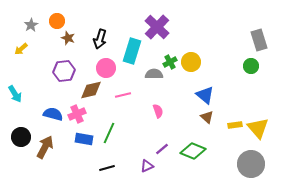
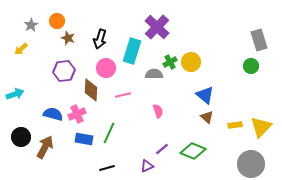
brown diamond: rotated 75 degrees counterclockwise
cyan arrow: rotated 78 degrees counterclockwise
yellow triangle: moved 3 px right, 1 px up; rotated 25 degrees clockwise
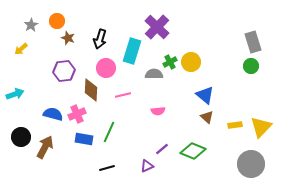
gray rectangle: moved 6 px left, 2 px down
pink semicircle: rotated 104 degrees clockwise
green line: moved 1 px up
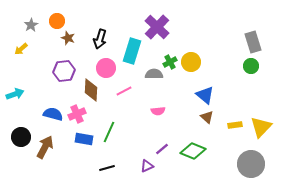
pink line: moved 1 px right, 4 px up; rotated 14 degrees counterclockwise
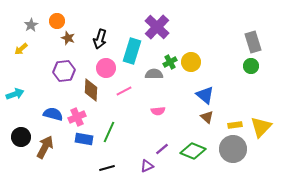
pink cross: moved 3 px down
gray circle: moved 18 px left, 15 px up
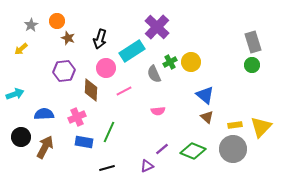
cyan rectangle: rotated 40 degrees clockwise
green circle: moved 1 px right, 1 px up
gray semicircle: rotated 114 degrees counterclockwise
blue semicircle: moved 9 px left; rotated 18 degrees counterclockwise
blue rectangle: moved 3 px down
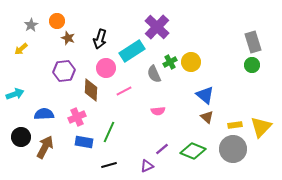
black line: moved 2 px right, 3 px up
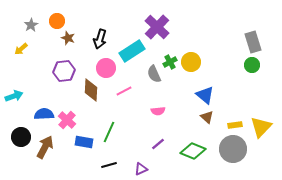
cyan arrow: moved 1 px left, 2 px down
pink cross: moved 10 px left, 3 px down; rotated 24 degrees counterclockwise
purple line: moved 4 px left, 5 px up
purple triangle: moved 6 px left, 3 px down
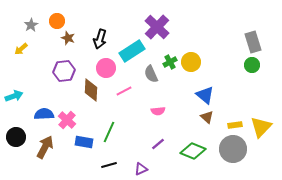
gray semicircle: moved 3 px left
black circle: moved 5 px left
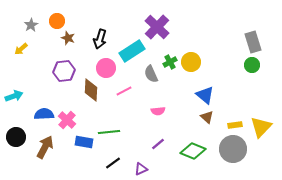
green line: rotated 60 degrees clockwise
black line: moved 4 px right, 2 px up; rotated 21 degrees counterclockwise
